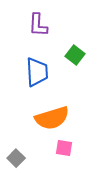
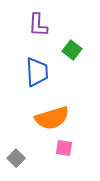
green square: moved 3 px left, 5 px up
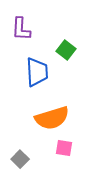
purple L-shape: moved 17 px left, 4 px down
green square: moved 6 px left
gray square: moved 4 px right, 1 px down
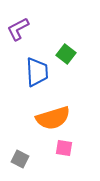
purple L-shape: moved 3 px left; rotated 60 degrees clockwise
green square: moved 4 px down
orange semicircle: moved 1 px right
gray square: rotated 18 degrees counterclockwise
